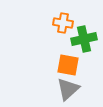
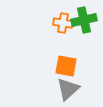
green cross: moved 19 px up
orange square: moved 2 px left, 1 px down
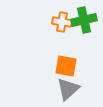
orange cross: moved 1 px left, 1 px up
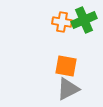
green cross: rotated 10 degrees counterclockwise
gray triangle: rotated 15 degrees clockwise
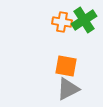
green cross: rotated 10 degrees counterclockwise
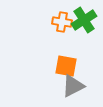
gray triangle: moved 5 px right, 3 px up
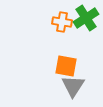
green cross: moved 2 px right, 2 px up
gray triangle: rotated 30 degrees counterclockwise
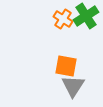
green cross: moved 2 px up
orange cross: moved 1 px right, 3 px up; rotated 24 degrees clockwise
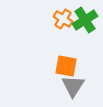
green cross: moved 1 px left, 4 px down
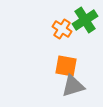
orange cross: moved 1 px left, 10 px down
gray triangle: rotated 40 degrees clockwise
